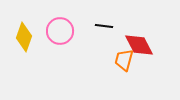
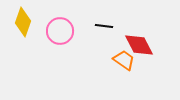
yellow diamond: moved 1 px left, 15 px up
orange trapezoid: rotated 110 degrees clockwise
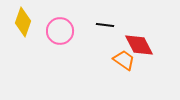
black line: moved 1 px right, 1 px up
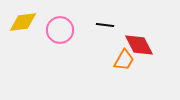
yellow diamond: rotated 64 degrees clockwise
pink circle: moved 1 px up
orange trapezoid: rotated 85 degrees clockwise
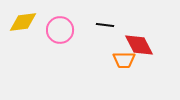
orange trapezoid: rotated 60 degrees clockwise
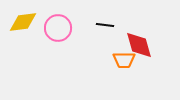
pink circle: moved 2 px left, 2 px up
red diamond: rotated 12 degrees clockwise
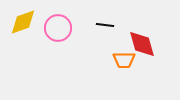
yellow diamond: rotated 12 degrees counterclockwise
red diamond: moved 3 px right, 1 px up
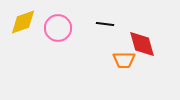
black line: moved 1 px up
